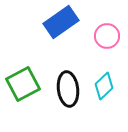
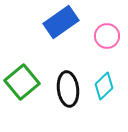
green square: moved 1 px left, 2 px up; rotated 12 degrees counterclockwise
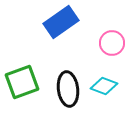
pink circle: moved 5 px right, 7 px down
green square: rotated 20 degrees clockwise
cyan diamond: rotated 64 degrees clockwise
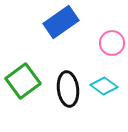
green square: moved 1 px right, 1 px up; rotated 16 degrees counterclockwise
cyan diamond: rotated 16 degrees clockwise
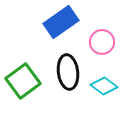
pink circle: moved 10 px left, 1 px up
black ellipse: moved 17 px up
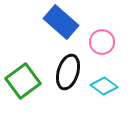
blue rectangle: rotated 76 degrees clockwise
black ellipse: rotated 24 degrees clockwise
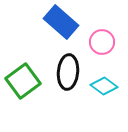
black ellipse: rotated 12 degrees counterclockwise
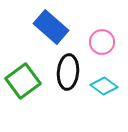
blue rectangle: moved 10 px left, 5 px down
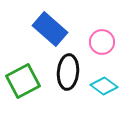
blue rectangle: moved 1 px left, 2 px down
green square: rotated 8 degrees clockwise
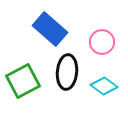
black ellipse: moved 1 px left
